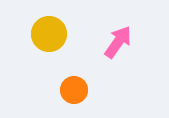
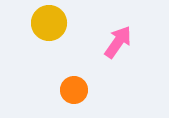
yellow circle: moved 11 px up
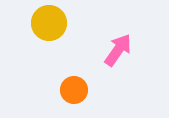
pink arrow: moved 8 px down
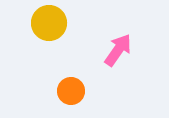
orange circle: moved 3 px left, 1 px down
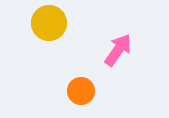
orange circle: moved 10 px right
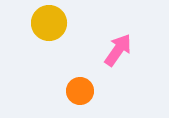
orange circle: moved 1 px left
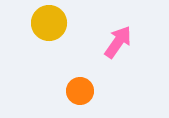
pink arrow: moved 8 px up
